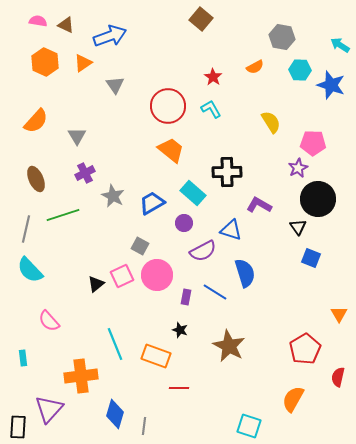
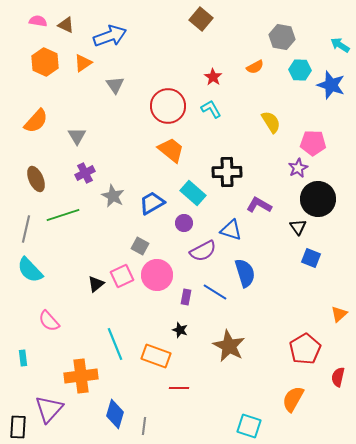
orange triangle at (339, 314): rotated 18 degrees clockwise
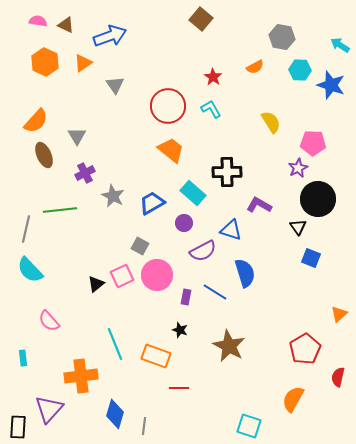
brown ellipse at (36, 179): moved 8 px right, 24 px up
green line at (63, 215): moved 3 px left, 5 px up; rotated 12 degrees clockwise
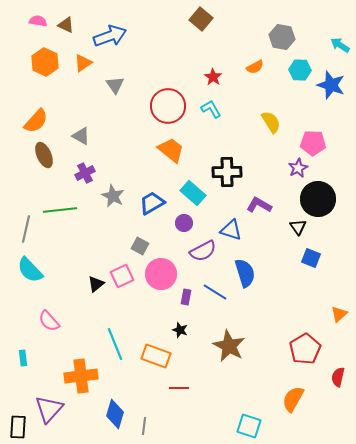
gray triangle at (77, 136): moved 4 px right; rotated 30 degrees counterclockwise
pink circle at (157, 275): moved 4 px right, 1 px up
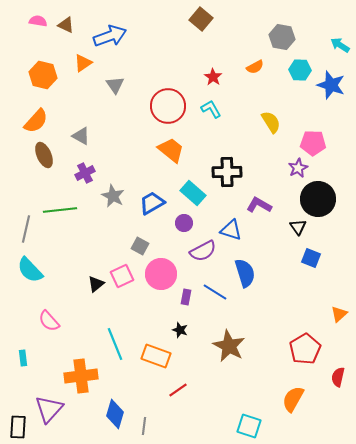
orange hexagon at (45, 62): moved 2 px left, 13 px down; rotated 12 degrees counterclockwise
red line at (179, 388): moved 1 px left, 2 px down; rotated 36 degrees counterclockwise
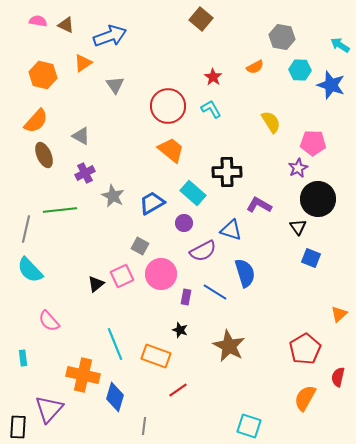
orange cross at (81, 376): moved 2 px right, 1 px up; rotated 20 degrees clockwise
orange semicircle at (293, 399): moved 12 px right, 1 px up
blue diamond at (115, 414): moved 17 px up
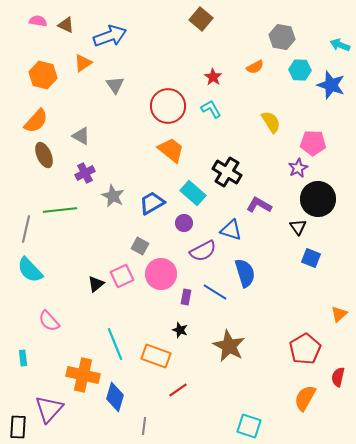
cyan arrow at (340, 45): rotated 12 degrees counterclockwise
black cross at (227, 172): rotated 32 degrees clockwise
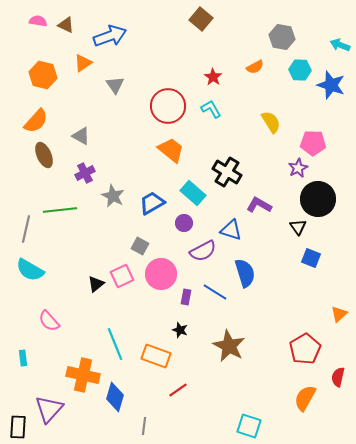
cyan semicircle at (30, 270): rotated 16 degrees counterclockwise
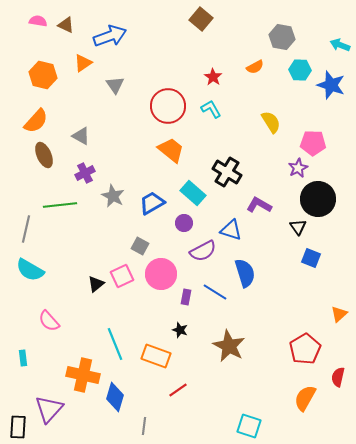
green line at (60, 210): moved 5 px up
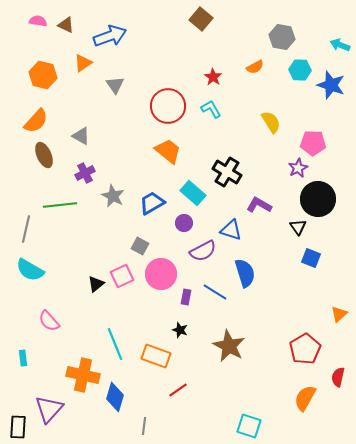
orange trapezoid at (171, 150): moved 3 px left, 1 px down
